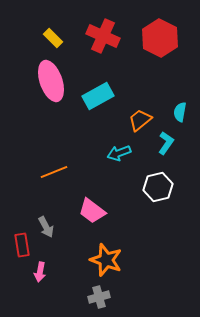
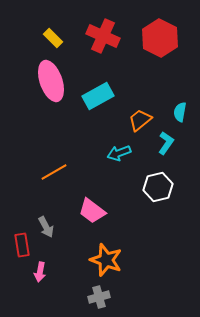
orange line: rotated 8 degrees counterclockwise
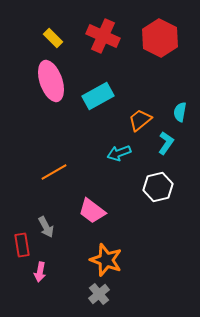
gray cross: moved 3 px up; rotated 25 degrees counterclockwise
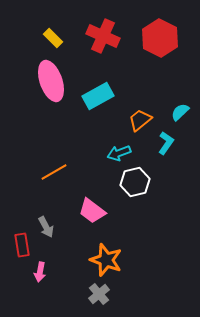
cyan semicircle: rotated 36 degrees clockwise
white hexagon: moved 23 px left, 5 px up
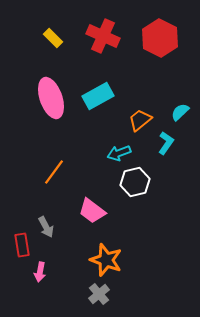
pink ellipse: moved 17 px down
orange line: rotated 24 degrees counterclockwise
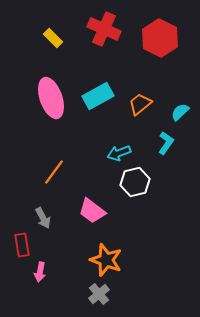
red cross: moved 1 px right, 7 px up
orange trapezoid: moved 16 px up
gray arrow: moved 3 px left, 9 px up
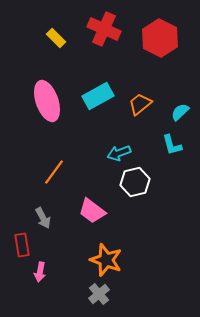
yellow rectangle: moved 3 px right
pink ellipse: moved 4 px left, 3 px down
cyan L-shape: moved 6 px right, 2 px down; rotated 130 degrees clockwise
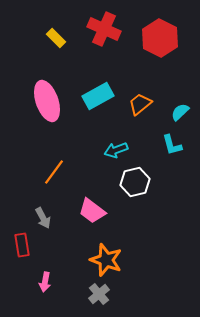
cyan arrow: moved 3 px left, 3 px up
pink arrow: moved 5 px right, 10 px down
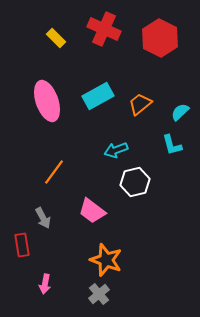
pink arrow: moved 2 px down
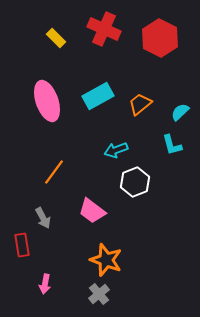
white hexagon: rotated 8 degrees counterclockwise
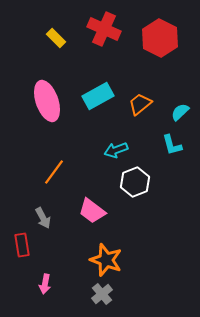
gray cross: moved 3 px right
